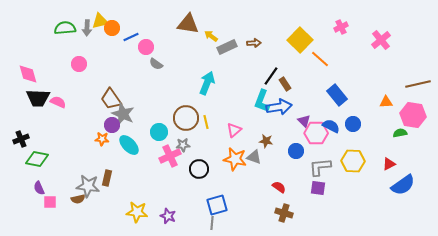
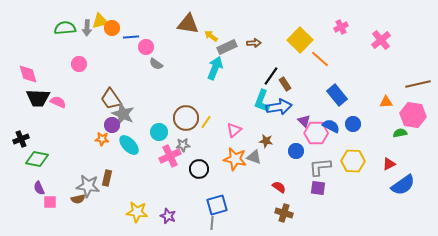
blue line at (131, 37): rotated 21 degrees clockwise
cyan arrow at (207, 83): moved 8 px right, 15 px up
yellow line at (206, 122): rotated 48 degrees clockwise
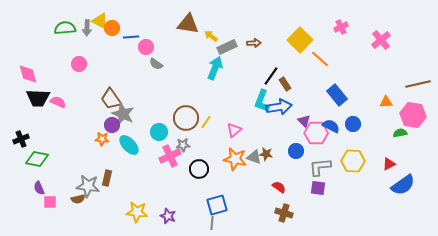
yellow triangle at (100, 21): rotated 42 degrees clockwise
brown star at (266, 141): moved 13 px down
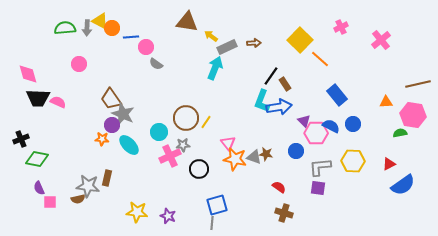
brown triangle at (188, 24): moved 1 px left, 2 px up
pink triangle at (234, 130): moved 6 px left, 13 px down; rotated 28 degrees counterclockwise
